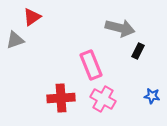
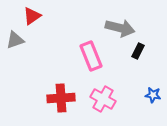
red triangle: moved 1 px up
pink rectangle: moved 9 px up
blue star: moved 1 px right, 1 px up
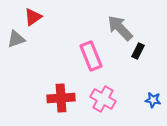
red triangle: moved 1 px right, 1 px down
gray arrow: rotated 148 degrees counterclockwise
gray triangle: moved 1 px right, 1 px up
blue star: moved 5 px down
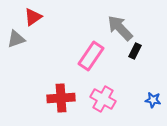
black rectangle: moved 3 px left
pink rectangle: rotated 56 degrees clockwise
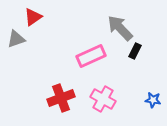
pink rectangle: rotated 32 degrees clockwise
red cross: rotated 16 degrees counterclockwise
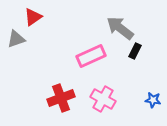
gray arrow: rotated 8 degrees counterclockwise
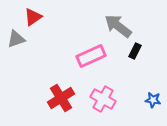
gray arrow: moved 2 px left, 2 px up
red cross: rotated 12 degrees counterclockwise
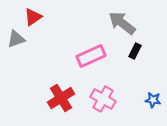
gray arrow: moved 4 px right, 3 px up
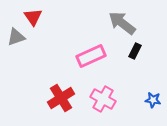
red triangle: rotated 30 degrees counterclockwise
gray triangle: moved 2 px up
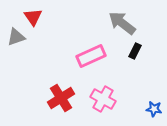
blue star: moved 1 px right, 9 px down
